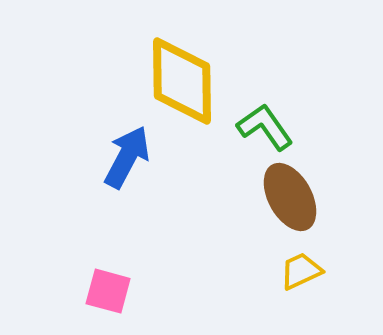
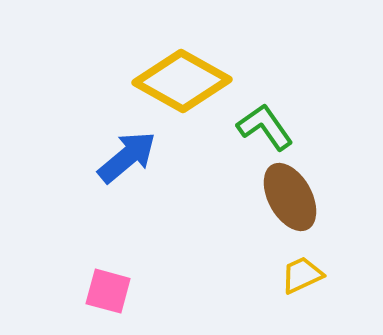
yellow diamond: rotated 60 degrees counterclockwise
blue arrow: rotated 22 degrees clockwise
yellow trapezoid: moved 1 px right, 4 px down
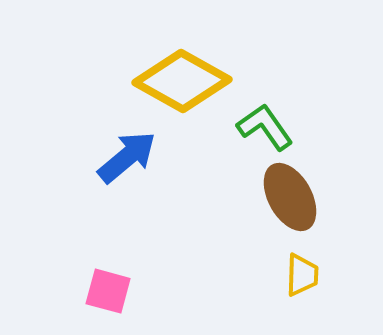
yellow trapezoid: rotated 117 degrees clockwise
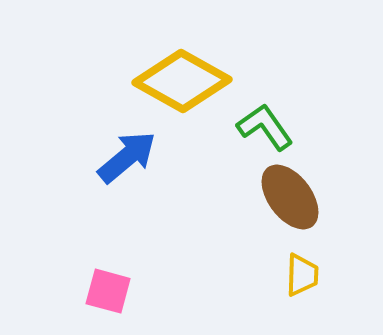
brown ellipse: rotated 8 degrees counterclockwise
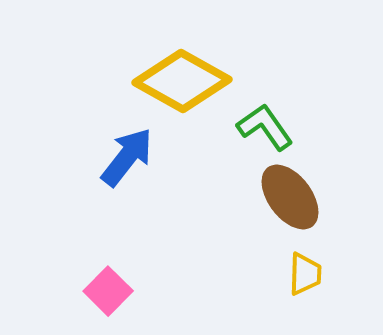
blue arrow: rotated 12 degrees counterclockwise
yellow trapezoid: moved 3 px right, 1 px up
pink square: rotated 30 degrees clockwise
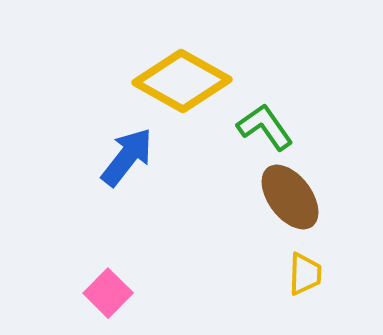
pink square: moved 2 px down
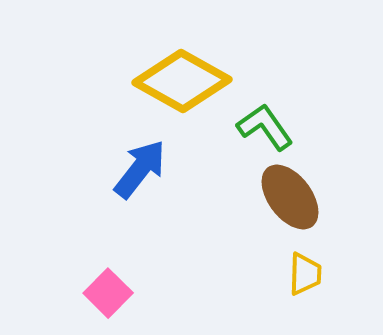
blue arrow: moved 13 px right, 12 px down
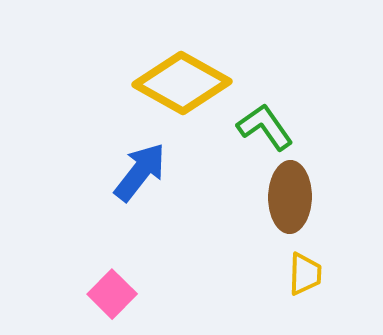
yellow diamond: moved 2 px down
blue arrow: moved 3 px down
brown ellipse: rotated 38 degrees clockwise
pink square: moved 4 px right, 1 px down
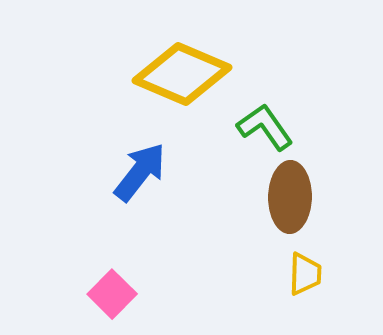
yellow diamond: moved 9 px up; rotated 6 degrees counterclockwise
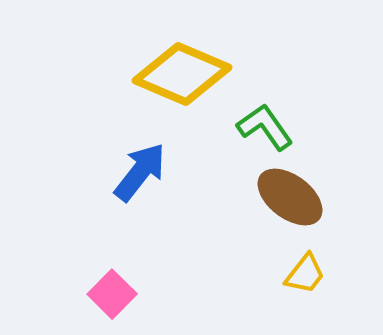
brown ellipse: rotated 54 degrees counterclockwise
yellow trapezoid: rotated 36 degrees clockwise
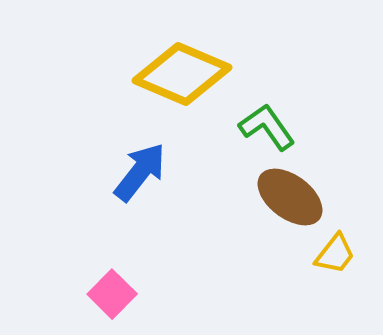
green L-shape: moved 2 px right
yellow trapezoid: moved 30 px right, 20 px up
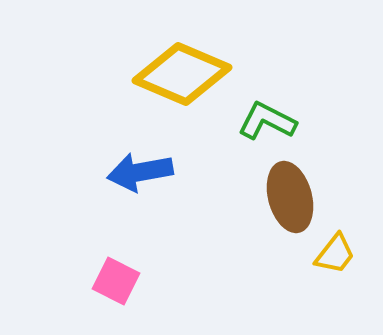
green L-shape: moved 6 px up; rotated 28 degrees counterclockwise
blue arrow: rotated 138 degrees counterclockwise
brown ellipse: rotated 38 degrees clockwise
pink square: moved 4 px right, 13 px up; rotated 18 degrees counterclockwise
